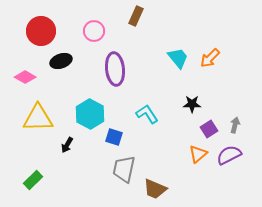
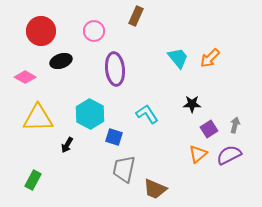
green rectangle: rotated 18 degrees counterclockwise
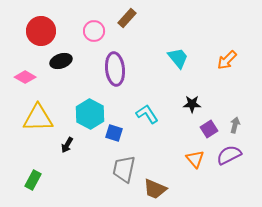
brown rectangle: moved 9 px left, 2 px down; rotated 18 degrees clockwise
orange arrow: moved 17 px right, 2 px down
blue square: moved 4 px up
orange triangle: moved 3 px left, 5 px down; rotated 30 degrees counterclockwise
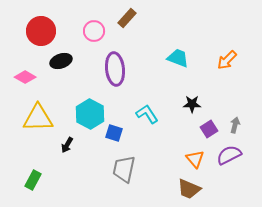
cyan trapezoid: rotated 30 degrees counterclockwise
brown trapezoid: moved 34 px right
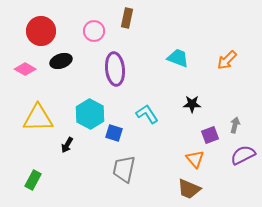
brown rectangle: rotated 30 degrees counterclockwise
pink diamond: moved 8 px up
purple square: moved 1 px right, 6 px down; rotated 12 degrees clockwise
purple semicircle: moved 14 px right
